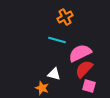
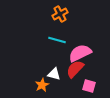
orange cross: moved 5 px left, 3 px up
red semicircle: moved 9 px left
orange star: moved 3 px up; rotated 24 degrees clockwise
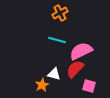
orange cross: moved 1 px up
pink semicircle: moved 1 px right, 2 px up
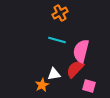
pink semicircle: rotated 50 degrees counterclockwise
white triangle: rotated 24 degrees counterclockwise
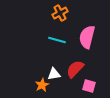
pink semicircle: moved 6 px right, 14 px up
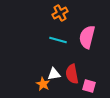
cyan line: moved 1 px right
red semicircle: moved 3 px left, 5 px down; rotated 54 degrees counterclockwise
orange star: moved 1 px right, 1 px up; rotated 16 degrees counterclockwise
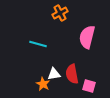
cyan line: moved 20 px left, 4 px down
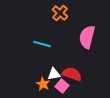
orange cross: rotated 21 degrees counterclockwise
cyan line: moved 4 px right
red semicircle: rotated 120 degrees clockwise
pink square: moved 27 px left; rotated 24 degrees clockwise
